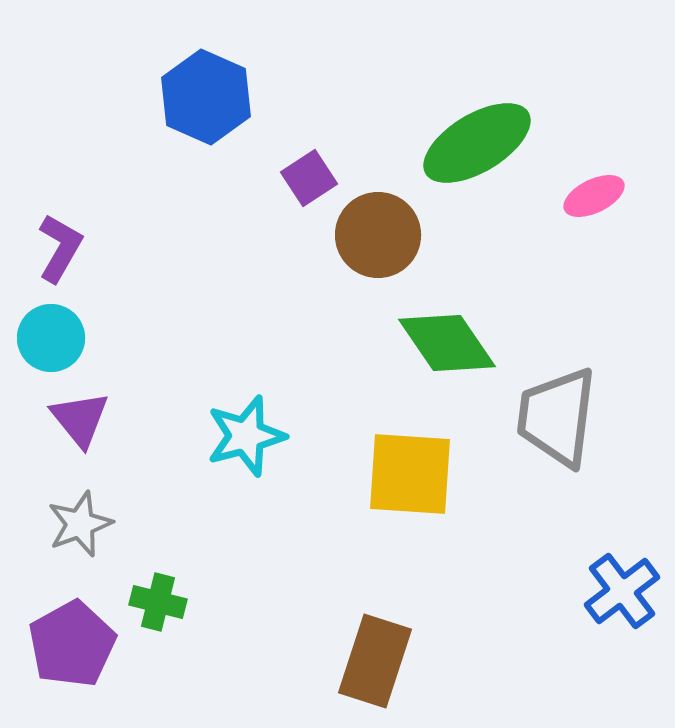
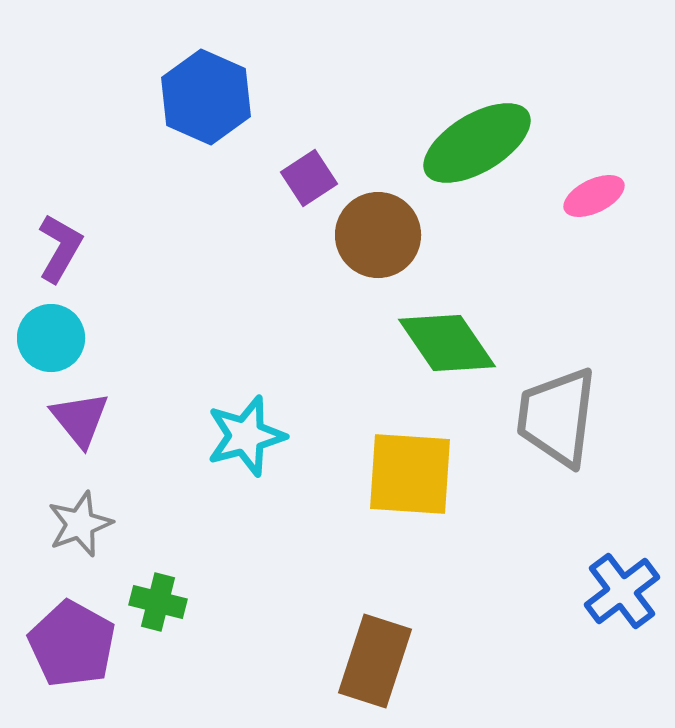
purple pentagon: rotated 14 degrees counterclockwise
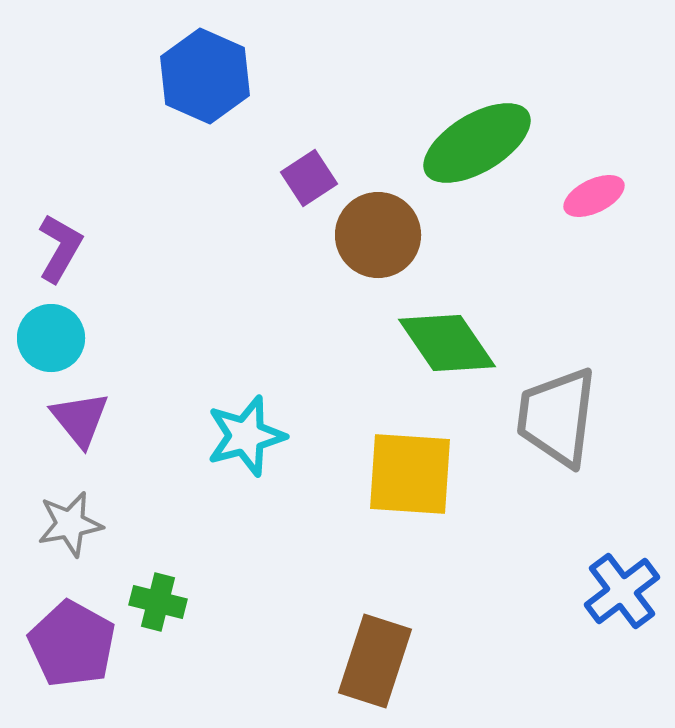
blue hexagon: moved 1 px left, 21 px up
gray star: moved 10 px left; rotated 10 degrees clockwise
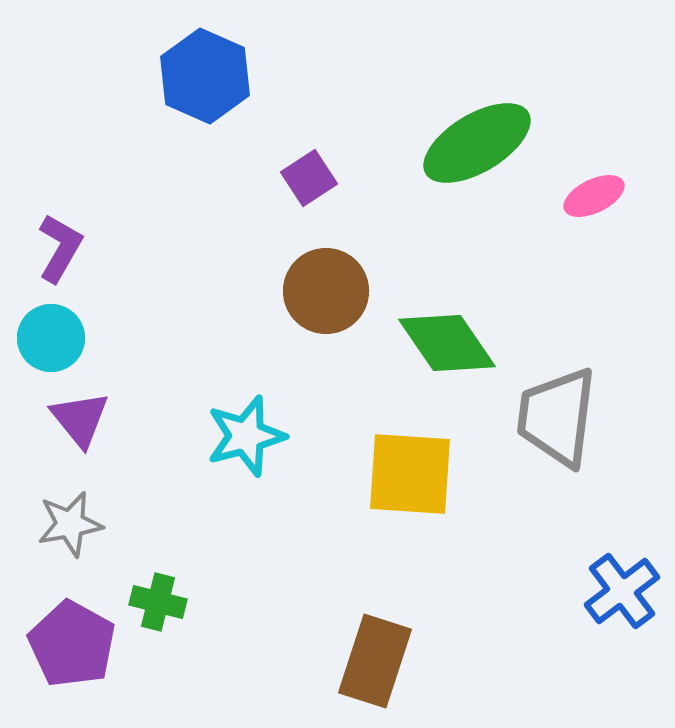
brown circle: moved 52 px left, 56 px down
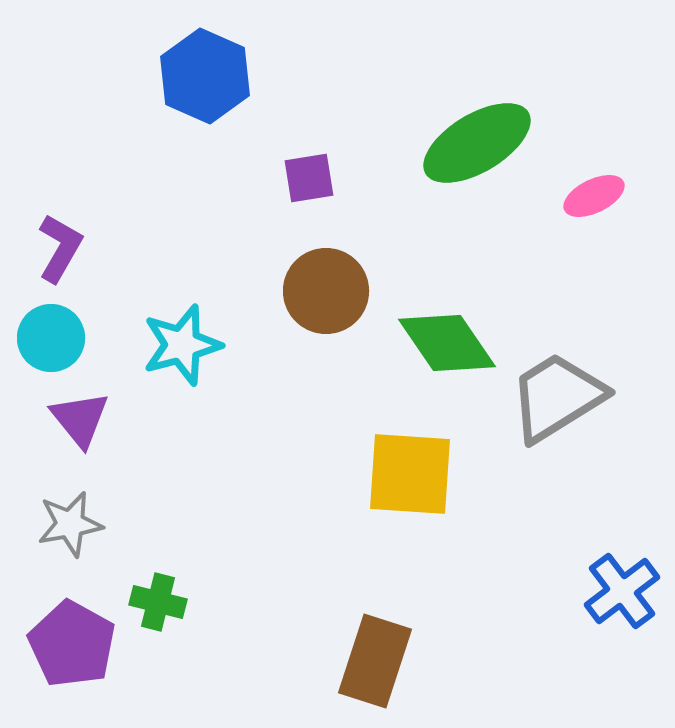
purple square: rotated 24 degrees clockwise
gray trapezoid: moved 20 px up; rotated 51 degrees clockwise
cyan star: moved 64 px left, 91 px up
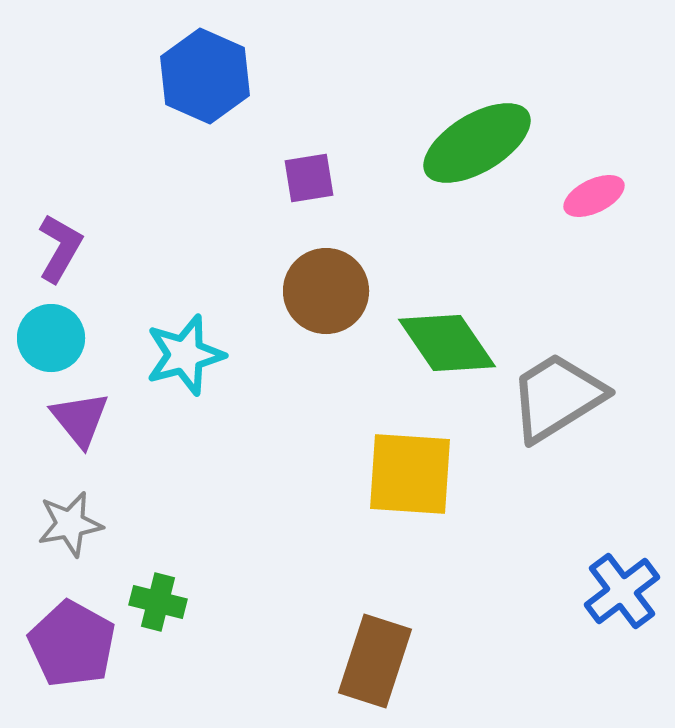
cyan star: moved 3 px right, 10 px down
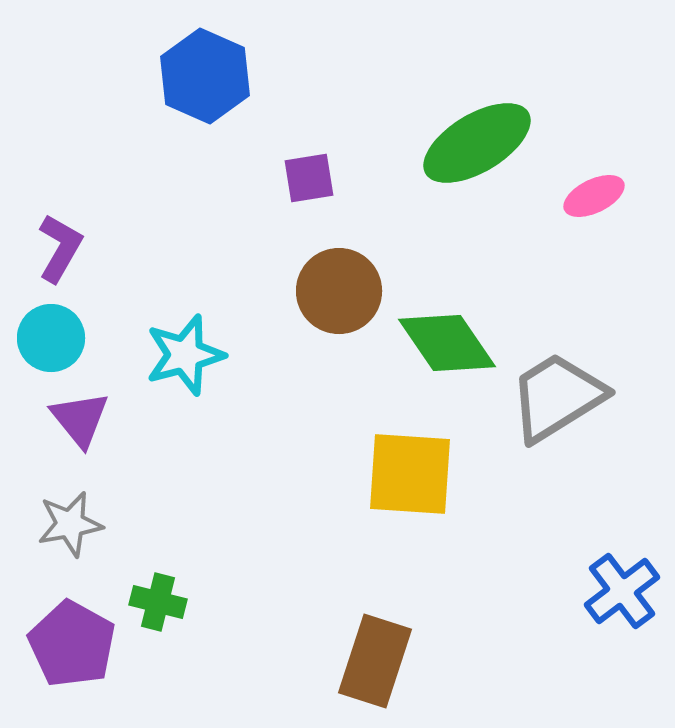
brown circle: moved 13 px right
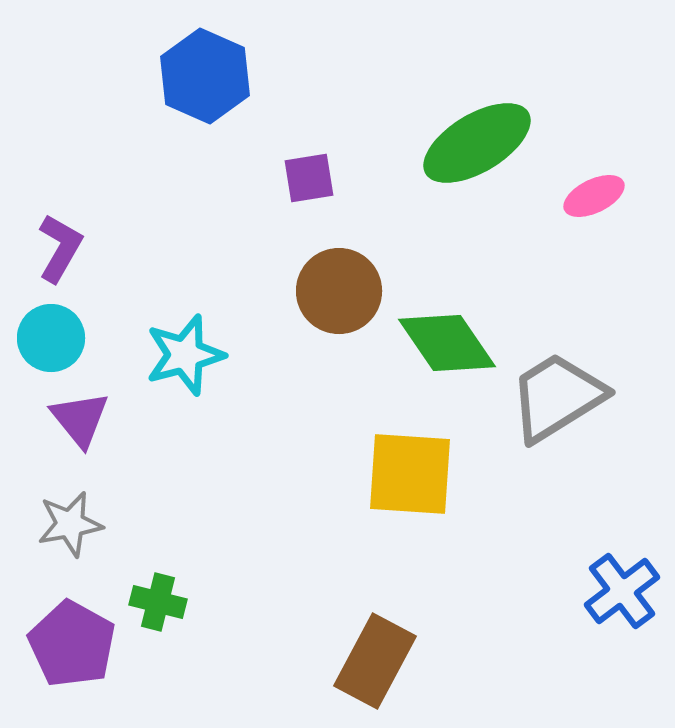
brown rectangle: rotated 10 degrees clockwise
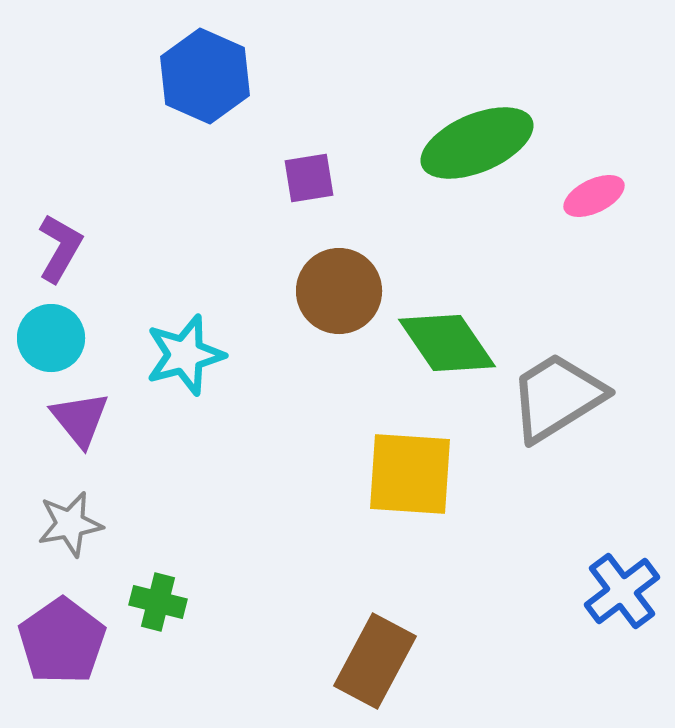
green ellipse: rotated 8 degrees clockwise
purple pentagon: moved 10 px left, 3 px up; rotated 8 degrees clockwise
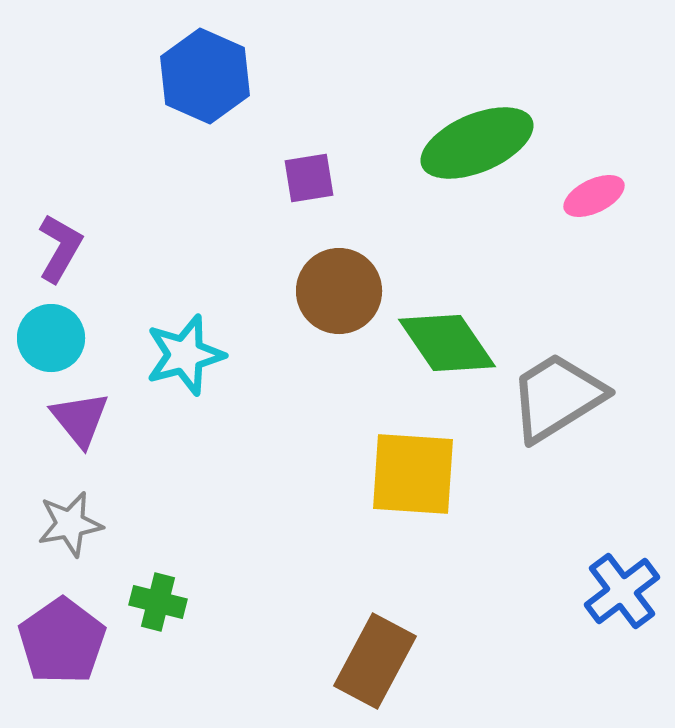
yellow square: moved 3 px right
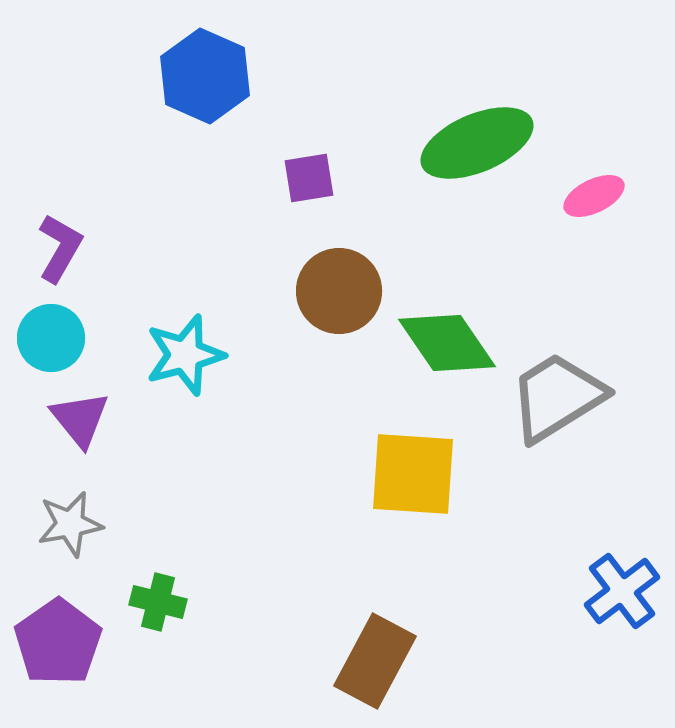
purple pentagon: moved 4 px left, 1 px down
